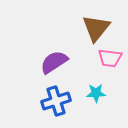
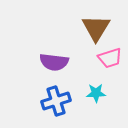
brown triangle: rotated 8 degrees counterclockwise
pink trapezoid: rotated 25 degrees counterclockwise
purple semicircle: rotated 140 degrees counterclockwise
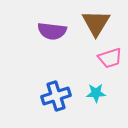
brown triangle: moved 5 px up
purple semicircle: moved 2 px left, 31 px up
blue cross: moved 5 px up
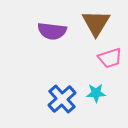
blue cross: moved 6 px right, 3 px down; rotated 24 degrees counterclockwise
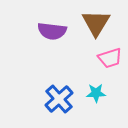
blue cross: moved 3 px left
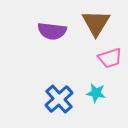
cyan star: rotated 12 degrees clockwise
